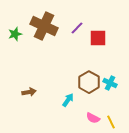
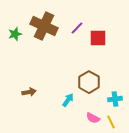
cyan cross: moved 5 px right, 16 px down; rotated 32 degrees counterclockwise
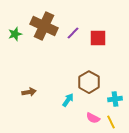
purple line: moved 4 px left, 5 px down
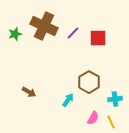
brown arrow: rotated 40 degrees clockwise
pink semicircle: rotated 88 degrees counterclockwise
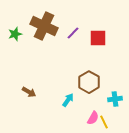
yellow line: moved 7 px left
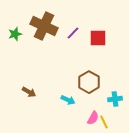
cyan arrow: rotated 80 degrees clockwise
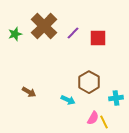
brown cross: rotated 20 degrees clockwise
cyan cross: moved 1 px right, 1 px up
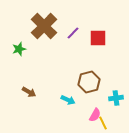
green star: moved 4 px right, 15 px down
brown hexagon: rotated 15 degrees clockwise
pink semicircle: moved 2 px right, 3 px up
yellow line: moved 1 px left, 1 px down
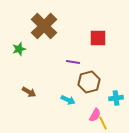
purple line: moved 29 px down; rotated 56 degrees clockwise
